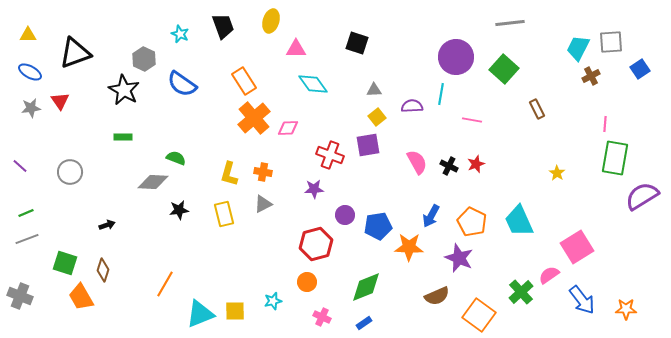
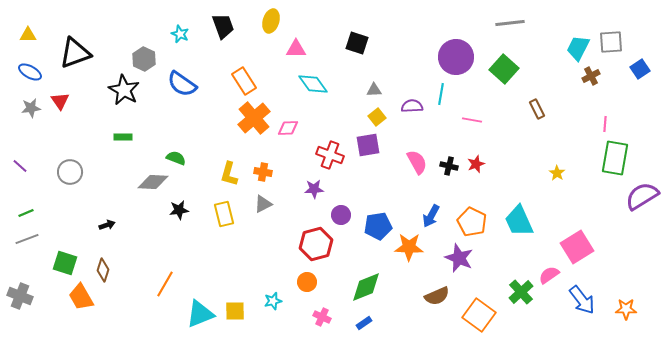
black cross at (449, 166): rotated 12 degrees counterclockwise
purple circle at (345, 215): moved 4 px left
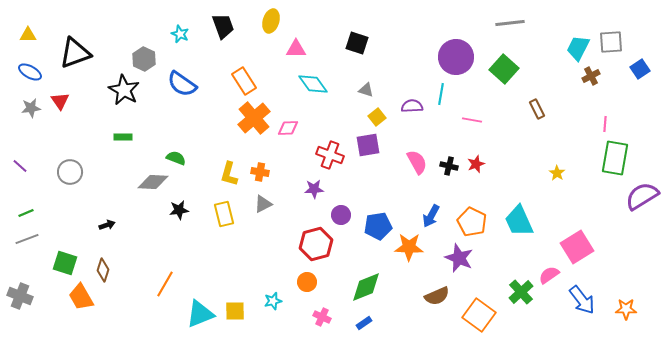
gray triangle at (374, 90): moved 8 px left; rotated 21 degrees clockwise
orange cross at (263, 172): moved 3 px left
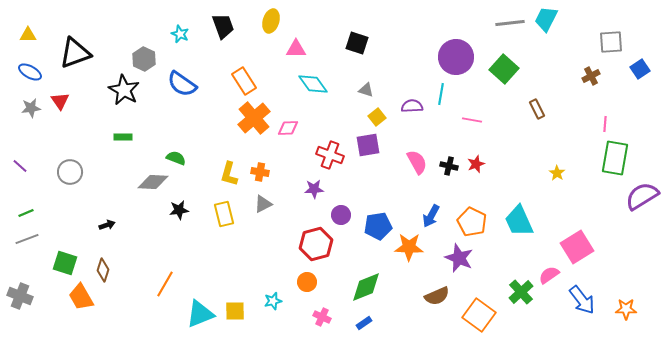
cyan trapezoid at (578, 48): moved 32 px left, 29 px up
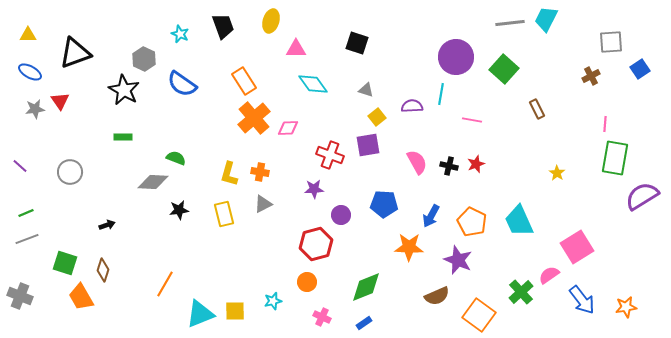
gray star at (31, 108): moved 4 px right, 1 px down
blue pentagon at (378, 226): moved 6 px right, 22 px up; rotated 12 degrees clockwise
purple star at (459, 258): moved 1 px left, 2 px down
orange star at (626, 309): moved 2 px up; rotated 10 degrees counterclockwise
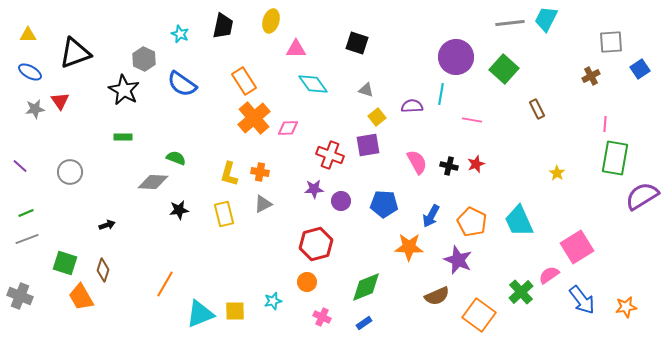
black trapezoid at (223, 26): rotated 32 degrees clockwise
purple circle at (341, 215): moved 14 px up
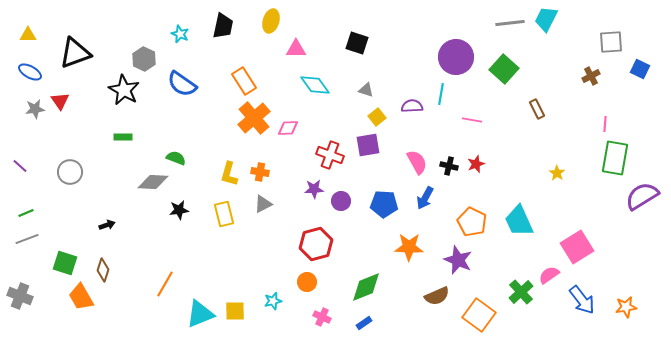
blue square at (640, 69): rotated 30 degrees counterclockwise
cyan diamond at (313, 84): moved 2 px right, 1 px down
blue arrow at (431, 216): moved 6 px left, 18 px up
